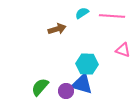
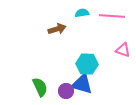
cyan semicircle: rotated 24 degrees clockwise
green semicircle: rotated 114 degrees clockwise
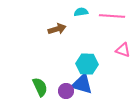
cyan semicircle: moved 1 px left, 1 px up
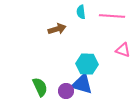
cyan semicircle: rotated 88 degrees counterclockwise
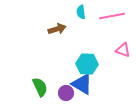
pink line: rotated 15 degrees counterclockwise
blue triangle: rotated 15 degrees clockwise
purple circle: moved 2 px down
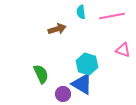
cyan hexagon: rotated 15 degrees clockwise
green semicircle: moved 1 px right, 13 px up
purple circle: moved 3 px left, 1 px down
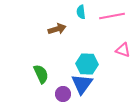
cyan hexagon: rotated 15 degrees counterclockwise
blue triangle: rotated 35 degrees clockwise
